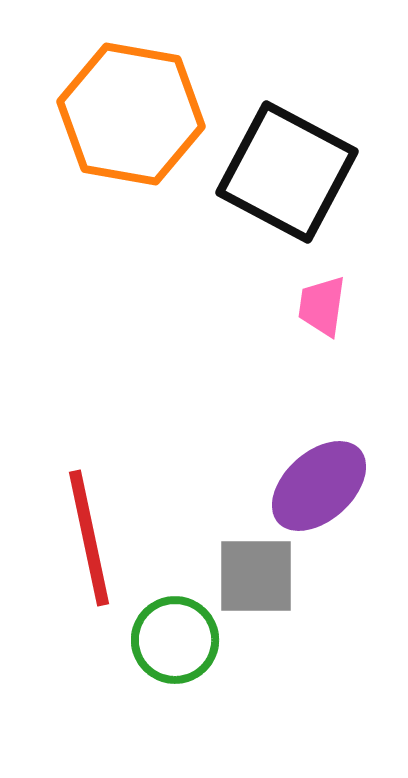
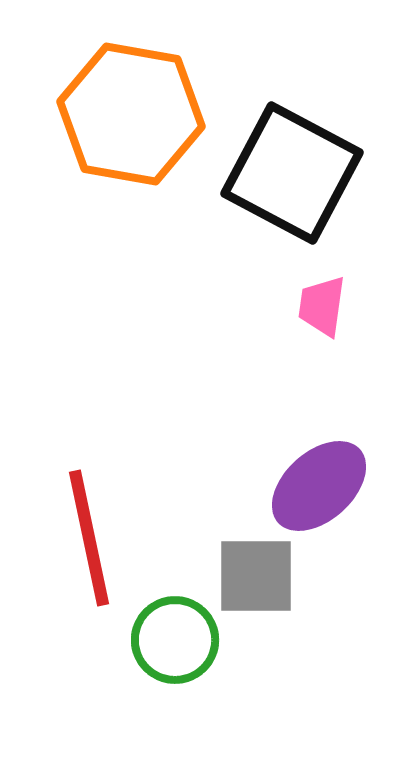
black square: moved 5 px right, 1 px down
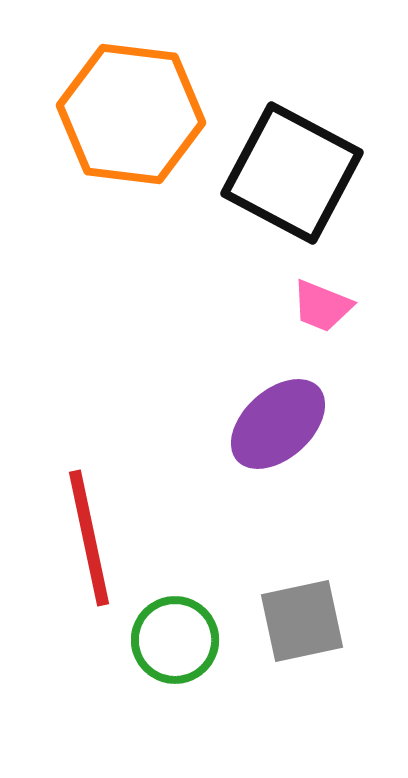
orange hexagon: rotated 3 degrees counterclockwise
pink trapezoid: rotated 76 degrees counterclockwise
purple ellipse: moved 41 px left, 62 px up
gray square: moved 46 px right, 45 px down; rotated 12 degrees counterclockwise
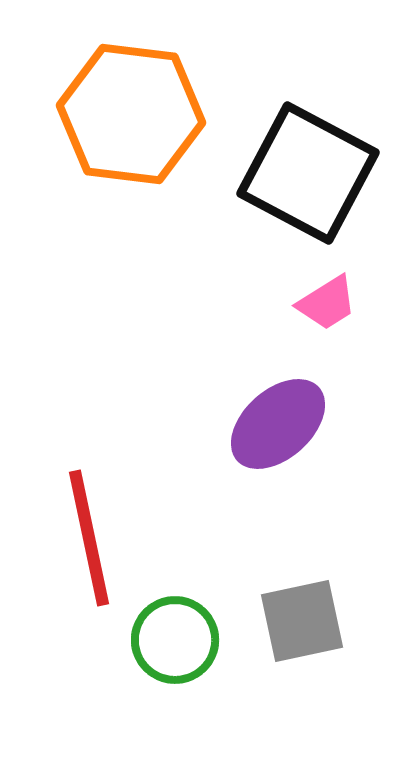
black square: moved 16 px right
pink trapezoid: moved 5 px right, 3 px up; rotated 54 degrees counterclockwise
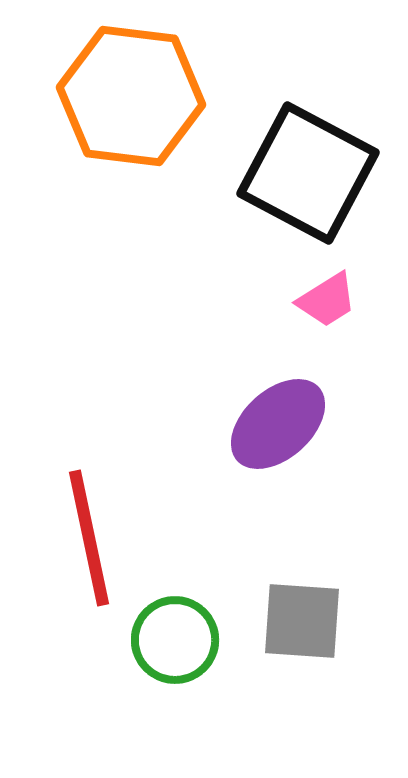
orange hexagon: moved 18 px up
pink trapezoid: moved 3 px up
gray square: rotated 16 degrees clockwise
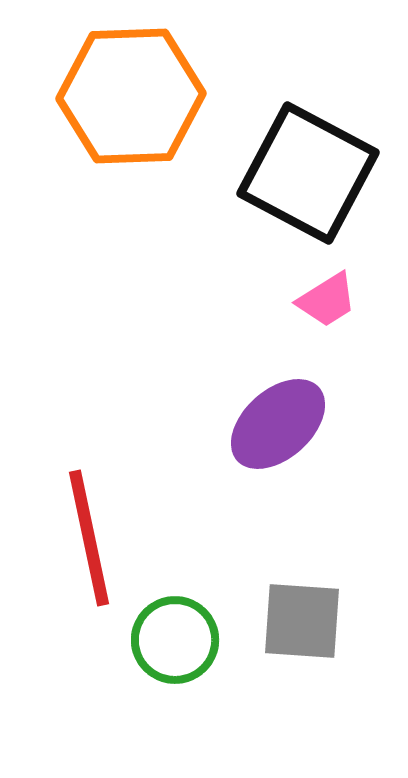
orange hexagon: rotated 9 degrees counterclockwise
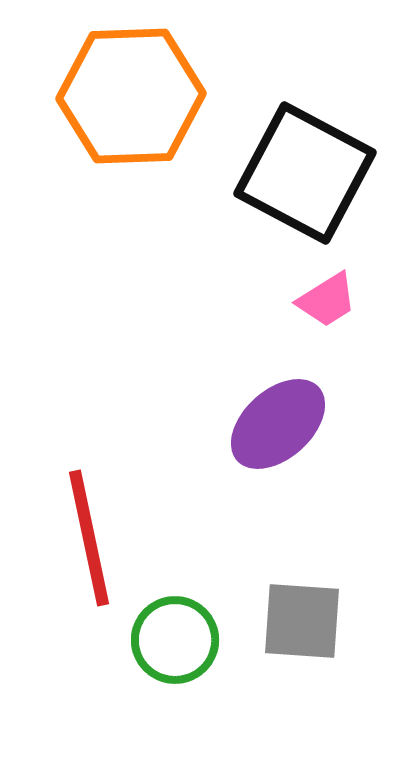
black square: moved 3 px left
